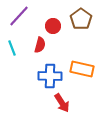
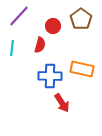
cyan line: rotated 28 degrees clockwise
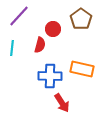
red circle: moved 3 px down
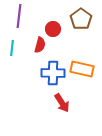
purple line: rotated 35 degrees counterclockwise
blue cross: moved 3 px right, 3 px up
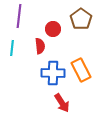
red semicircle: moved 1 px down; rotated 21 degrees counterclockwise
orange rectangle: moved 1 px left, 1 px down; rotated 50 degrees clockwise
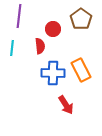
red arrow: moved 4 px right, 2 px down
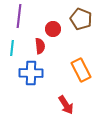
brown pentagon: rotated 15 degrees counterclockwise
blue cross: moved 22 px left
